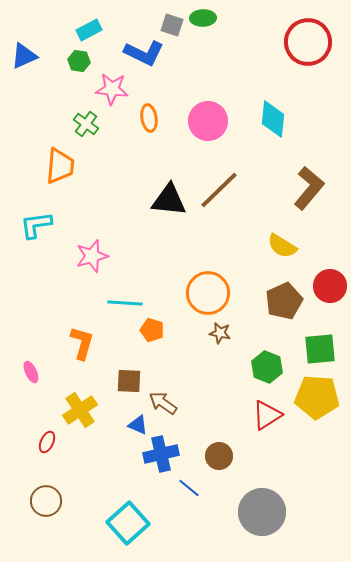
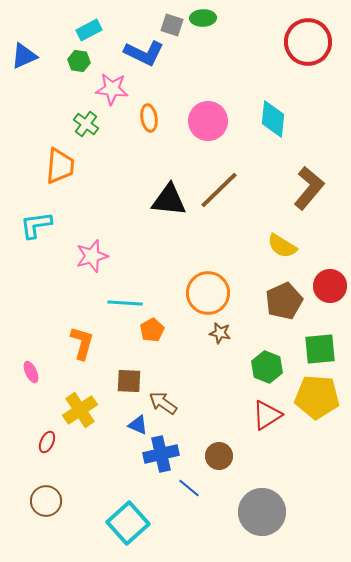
orange pentagon at (152, 330): rotated 25 degrees clockwise
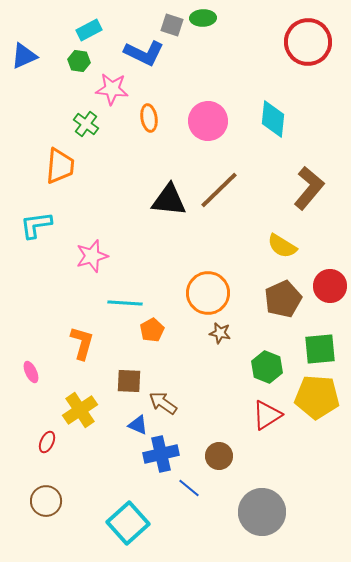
brown pentagon at (284, 301): moved 1 px left, 2 px up
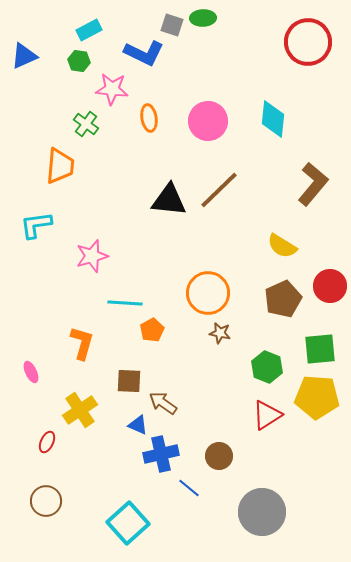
brown L-shape at (309, 188): moved 4 px right, 4 px up
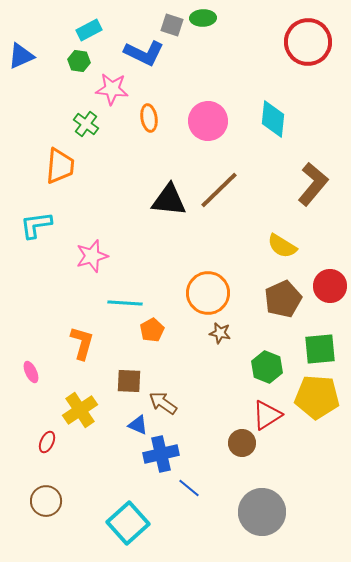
blue triangle at (24, 56): moved 3 px left
brown circle at (219, 456): moved 23 px right, 13 px up
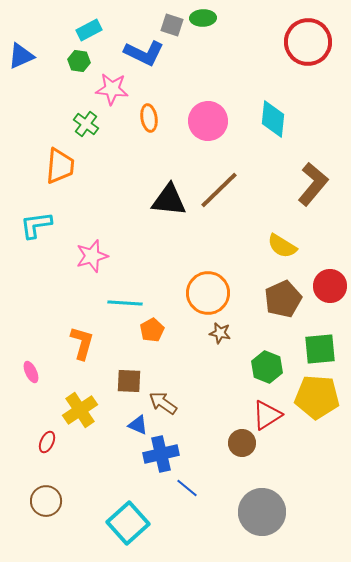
blue line at (189, 488): moved 2 px left
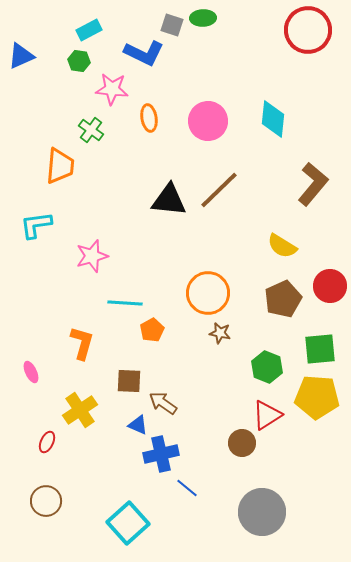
red circle at (308, 42): moved 12 px up
green cross at (86, 124): moved 5 px right, 6 px down
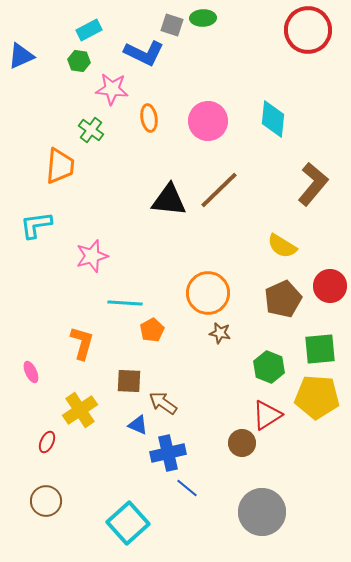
green hexagon at (267, 367): moved 2 px right
blue cross at (161, 454): moved 7 px right, 1 px up
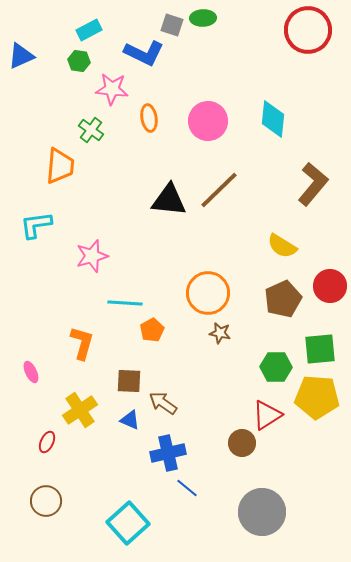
green hexagon at (269, 367): moved 7 px right; rotated 20 degrees counterclockwise
blue triangle at (138, 425): moved 8 px left, 5 px up
